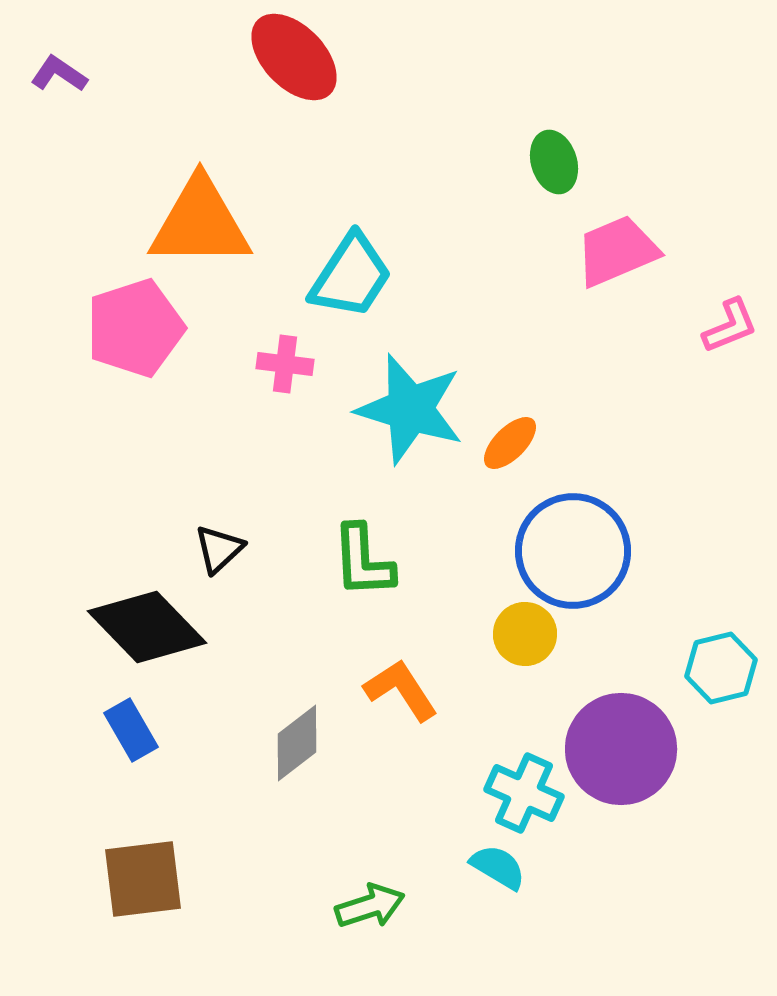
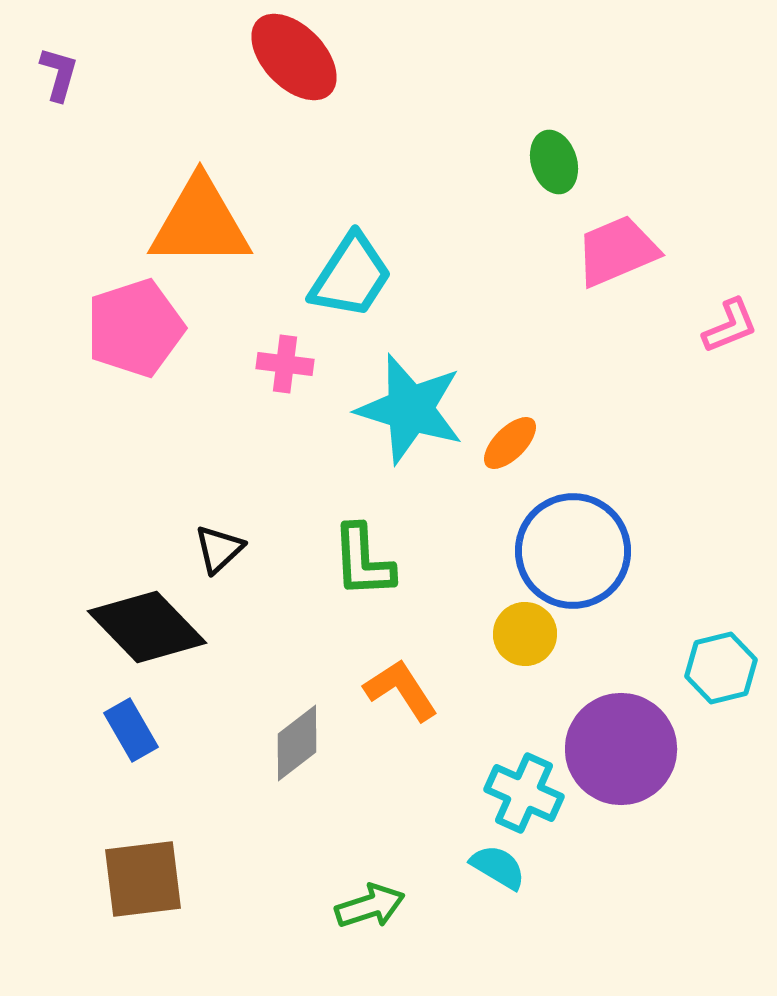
purple L-shape: rotated 72 degrees clockwise
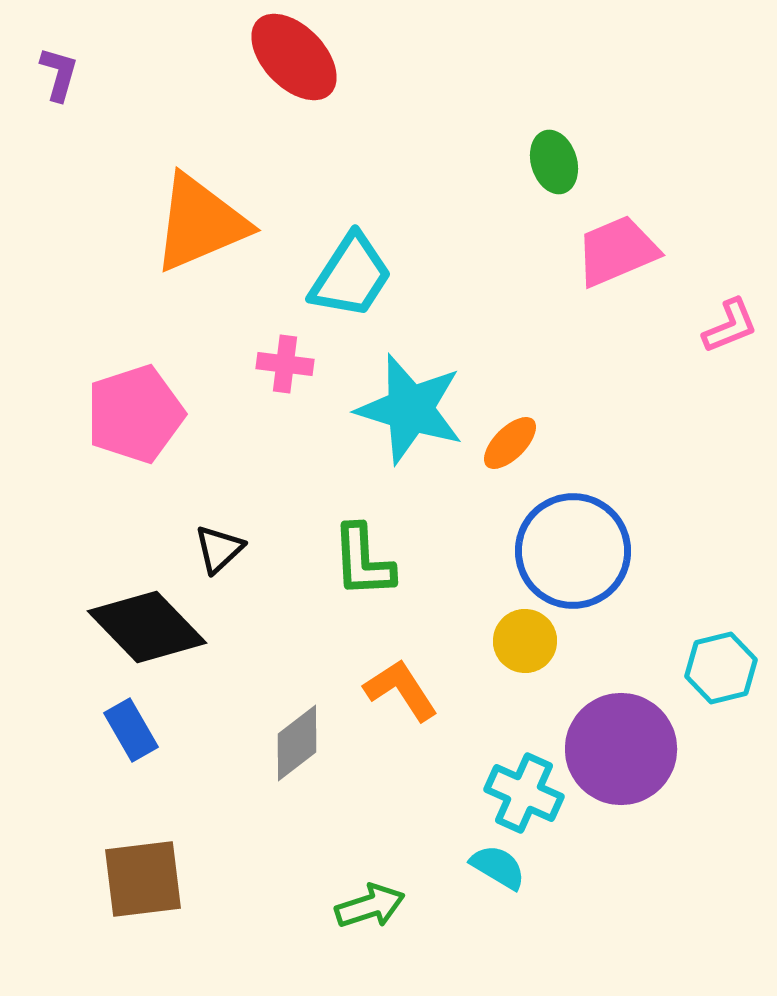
orange triangle: rotated 23 degrees counterclockwise
pink pentagon: moved 86 px down
yellow circle: moved 7 px down
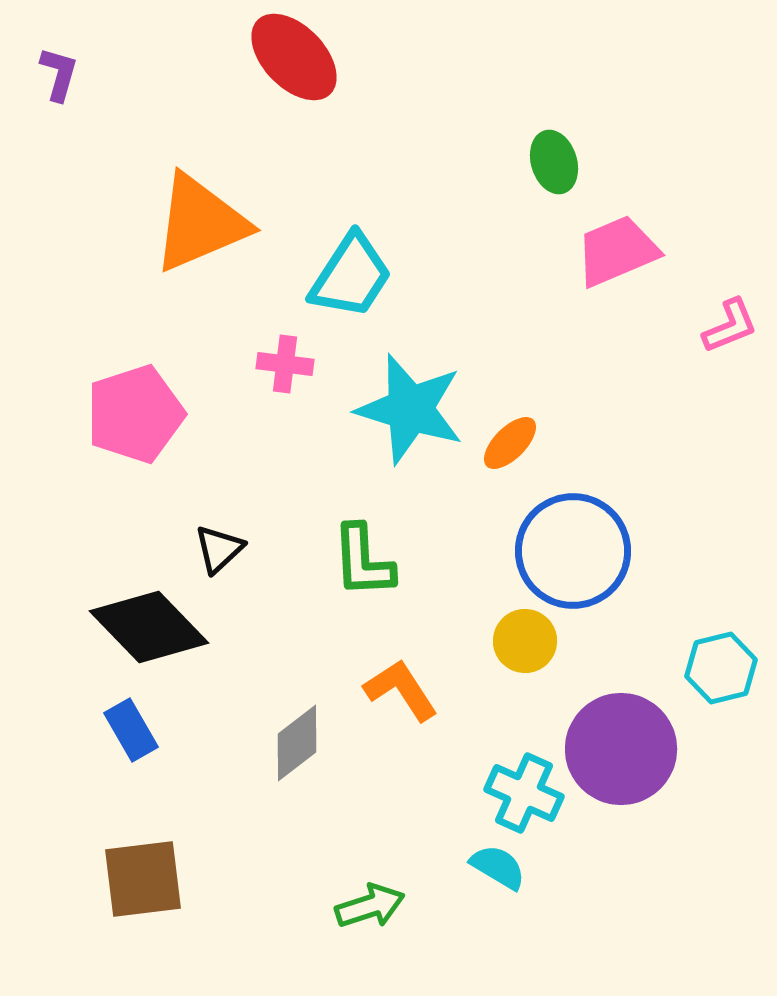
black diamond: moved 2 px right
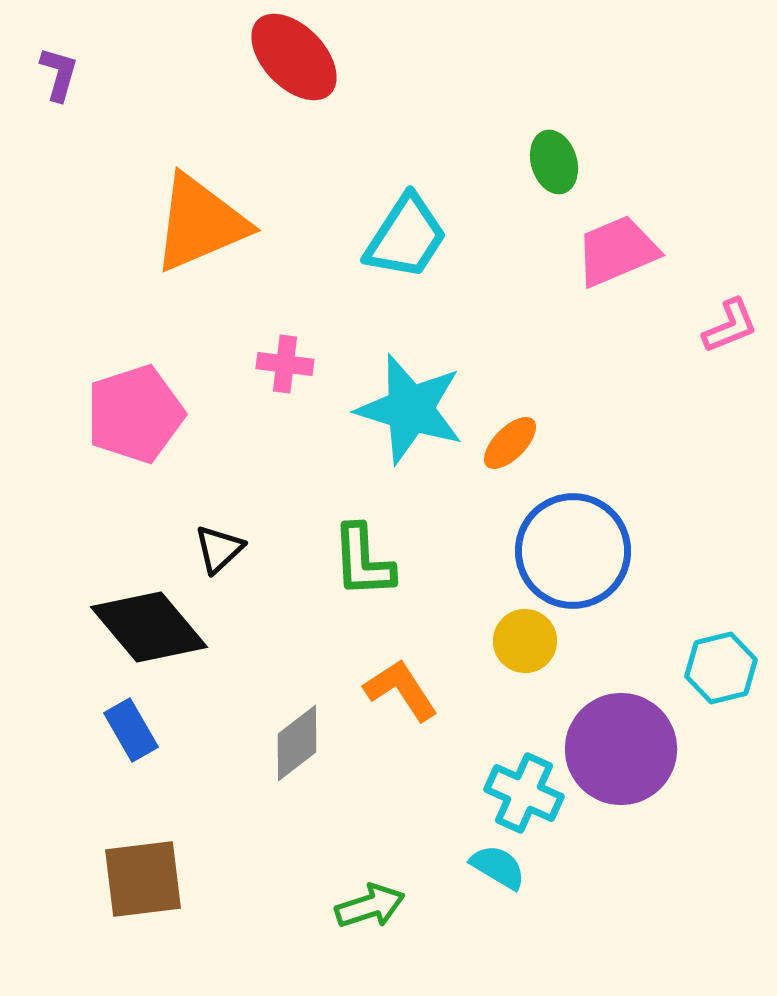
cyan trapezoid: moved 55 px right, 39 px up
black diamond: rotated 4 degrees clockwise
